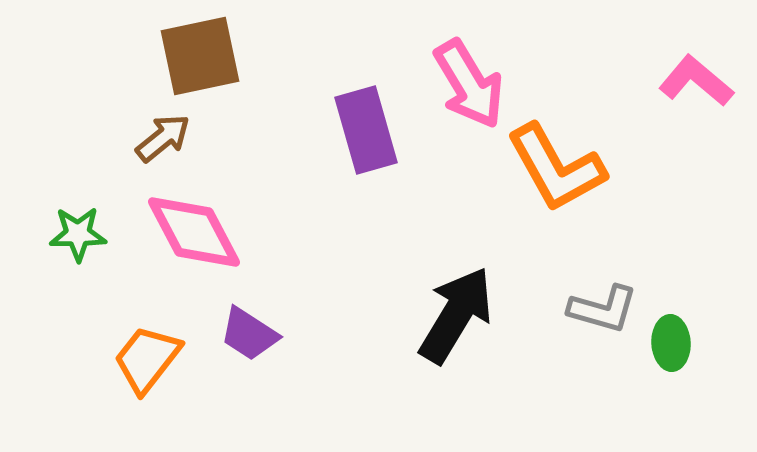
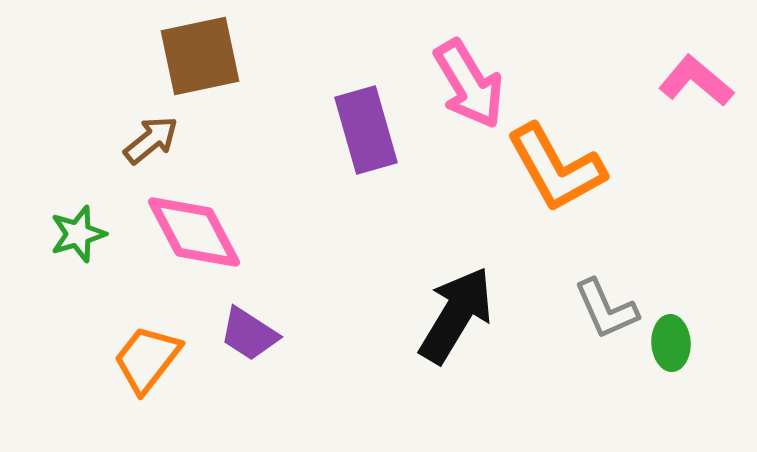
brown arrow: moved 12 px left, 2 px down
green star: rotated 16 degrees counterclockwise
gray L-shape: moved 3 px right; rotated 50 degrees clockwise
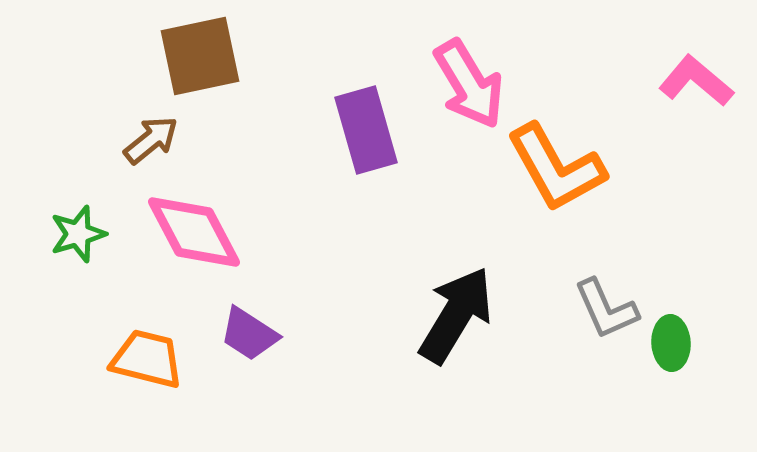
orange trapezoid: rotated 66 degrees clockwise
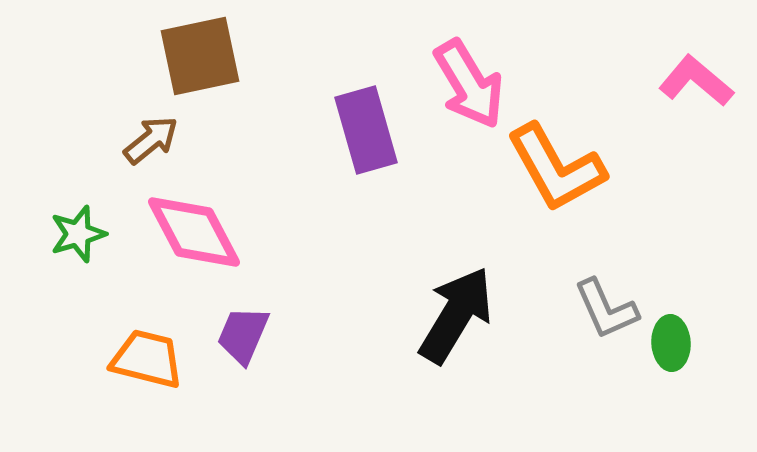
purple trapezoid: moved 6 px left, 1 px down; rotated 80 degrees clockwise
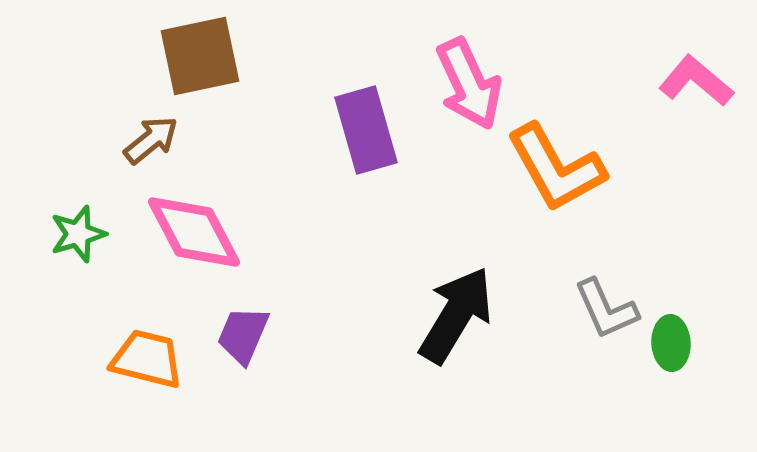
pink arrow: rotated 6 degrees clockwise
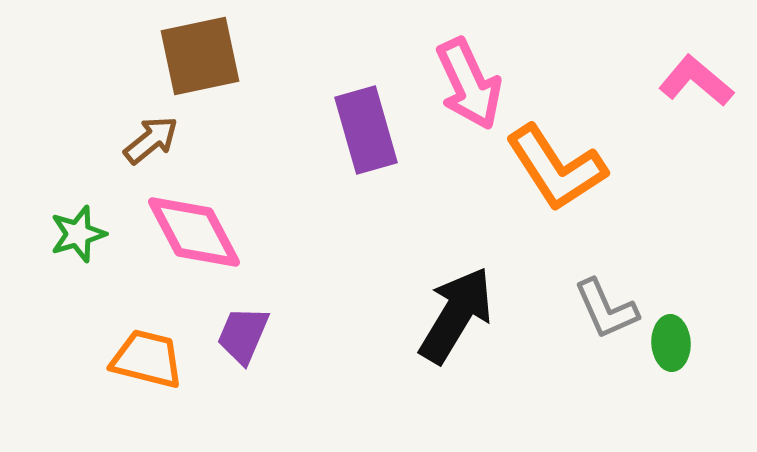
orange L-shape: rotated 4 degrees counterclockwise
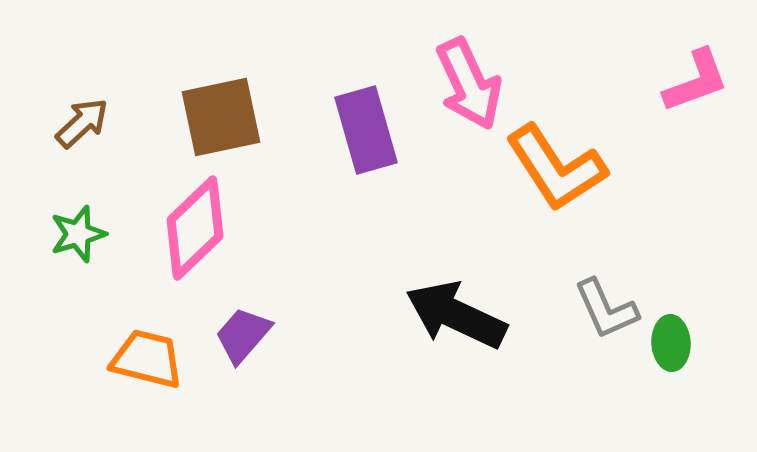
brown square: moved 21 px right, 61 px down
pink L-shape: rotated 120 degrees clockwise
brown arrow: moved 69 px left, 17 px up; rotated 4 degrees counterclockwise
pink diamond: moved 1 px right, 4 px up; rotated 74 degrees clockwise
black arrow: rotated 96 degrees counterclockwise
purple trapezoid: rotated 18 degrees clockwise
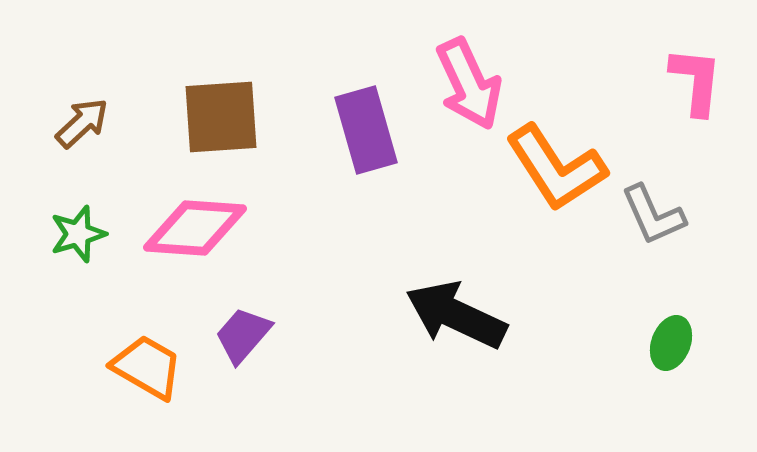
pink L-shape: rotated 64 degrees counterclockwise
brown square: rotated 8 degrees clockwise
pink diamond: rotated 48 degrees clockwise
gray L-shape: moved 47 px right, 94 px up
green ellipse: rotated 24 degrees clockwise
orange trapezoid: moved 8 px down; rotated 16 degrees clockwise
